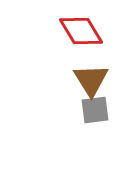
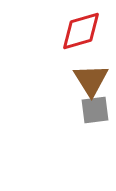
red diamond: rotated 75 degrees counterclockwise
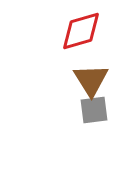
gray square: moved 1 px left
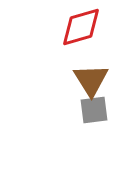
red diamond: moved 4 px up
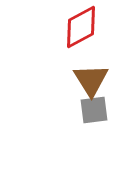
red diamond: rotated 12 degrees counterclockwise
